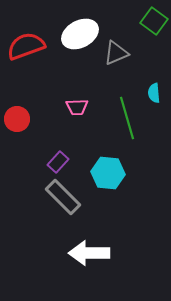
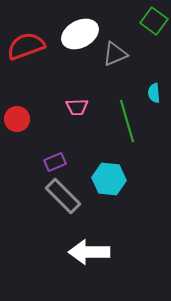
gray triangle: moved 1 px left, 1 px down
green line: moved 3 px down
purple rectangle: moved 3 px left; rotated 25 degrees clockwise
cyan hexagon: moved 1 px right, 6 px down
gray rectangle: moved 1 px up
white arrow: moved 1 px up
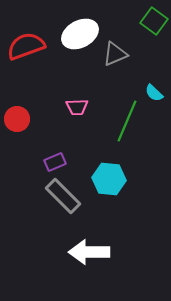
cyan semicircle: rotated 42 degrees counterclockwise
green line: rotated 39 degrees clockwise
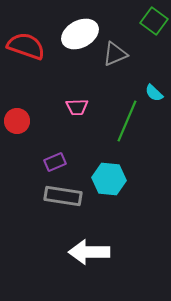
red semicircle: rotated 39 degrees clockwise
red circle: moved 2 px down
gray rectangle: rotated 36 degrees counterclockwise
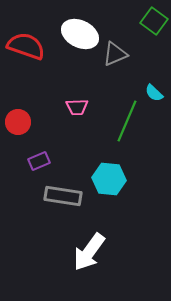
white ellipse: rotated 54 degrees clockwise
red circle: moved 1 px right, 1 px down
purple rectangle: moved 16 px left, 1 px up
white arrow: rotated 54 degrees counterclockwise
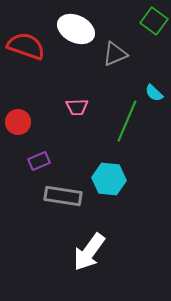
white ellipse: moved 4 px left, 5 px up
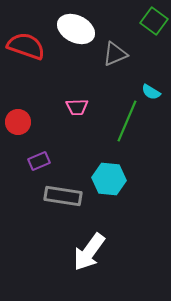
cyan semicircle: moved 3 px left, 1 px up; rotated 12 degrees counterclockwise
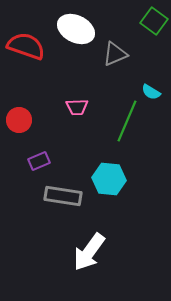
red circle: moved 1 px right, 2 px up
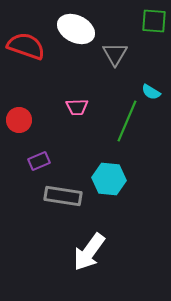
green square: rotated 32 degrees counterclockwise
gray triangle: rotated 36 degrees counterclockwise
